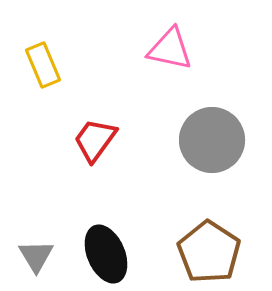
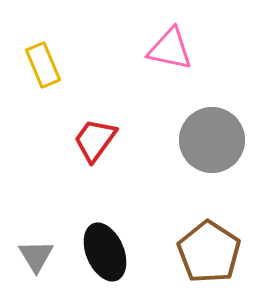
black ellipse: moved 1 px left, 2 px up
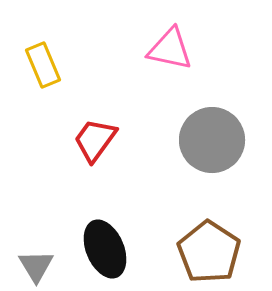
black ellipse: moved 3 px up
gray triangle: moved 10 px down
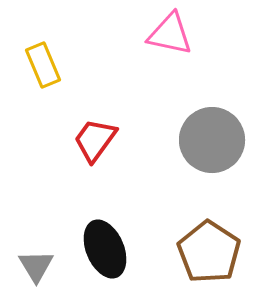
pink triangle: moved 15 px up
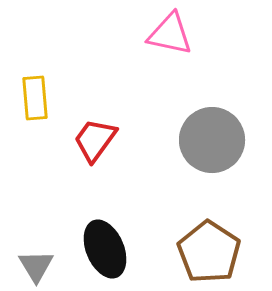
yellow rectangle: moved 8 px left, 33 px down; rotated 18 degrees clockwise
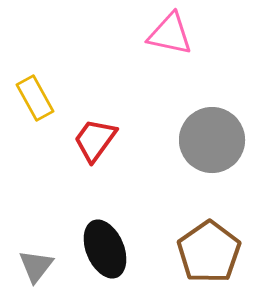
yellow rectangle: rotated 24 degrees counterclockwise
brown pentagon: rotated 4 degrees clockwise
gray triangle: rotated 9 degrees clockwise
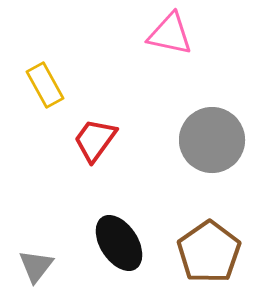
yellow rectangle: moved 10 px right, 13 px up
black ellipse: moved 14 px right, 6 px up; rotated 10 degrees counterclockwise
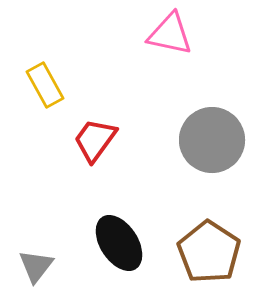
brown pentagon: rotated 4 degrees counterclockwise
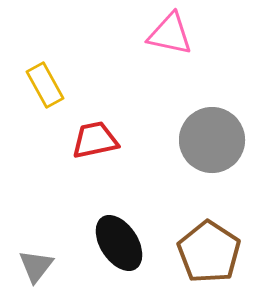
red trapezoid: rotated 42 degrees clockwise
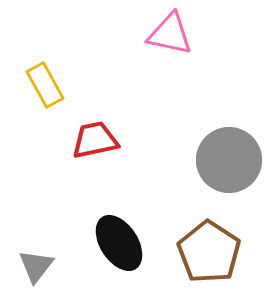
gray circle: moved 17 px right, 20 px down
